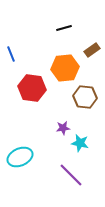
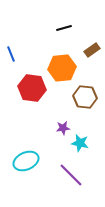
orange hexagon: moved 3 px left
cyan ellipse: moved 6 px right, 4 px down
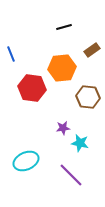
black line: moved 1 px up
brown hexagon: moved 3 px right
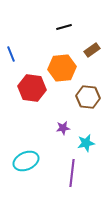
cyan star: moved 6 px right; rotated 24 degrees counterclockwise
purple line: moved 1 px right, 2 px up; rotated 52 degrees clockwise
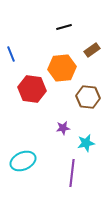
red hexagon: moved 1 px down
cyan ellipse: moved 3 px left
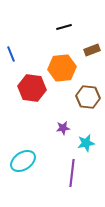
brown rectangle: rotated 14 degrees clockwise
red hexagon: moved 1 px up
cyan ellipse: rotated 10 degrees counterclockwise
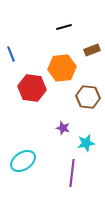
purple star: rotated 24 degrees clockwise
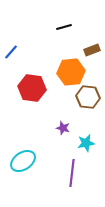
blue line: moved 2 px up; rotated 63 degrees clockwise
orange hexagon: moved 9 px right, 4 px down
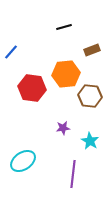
orange hexagon: moved 5 px left, 2 px down
brown hexagon: moved 2 px right, 1 px up
purple star: rotated 24 degrees counterclockwise
cyan star: moved 4 px right, 2 px up; rotated 30 degrees counterclockwise
purple line: moved 1 px right, 1 px down
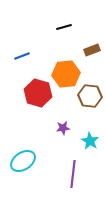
blue line: moved 11 px right, 4 px down; rotated 28 degrees clockwise
red hexagon: moved 6 px right, 5 px down; rotated 8 degrees clockwise
